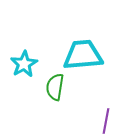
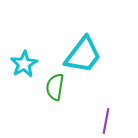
cyan trapezoid: rotated 132 degrees clockwise
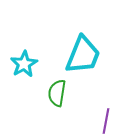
cyan trapezoid: rotated 15 degrees counterclockwise
green semicircle: moved 2 px right, 6 px down
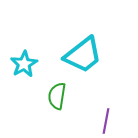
cyan trapezoid: rotated 30 degrees clockwise
green semicircle: moved 3 px down
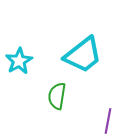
cyan star: moved 5 px left, 3 px up
purple line: moved 2 px right
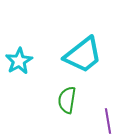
green semicircle: moved 10 px right, 4 px down
purple line: rotated 20 degrees counterclockwise
